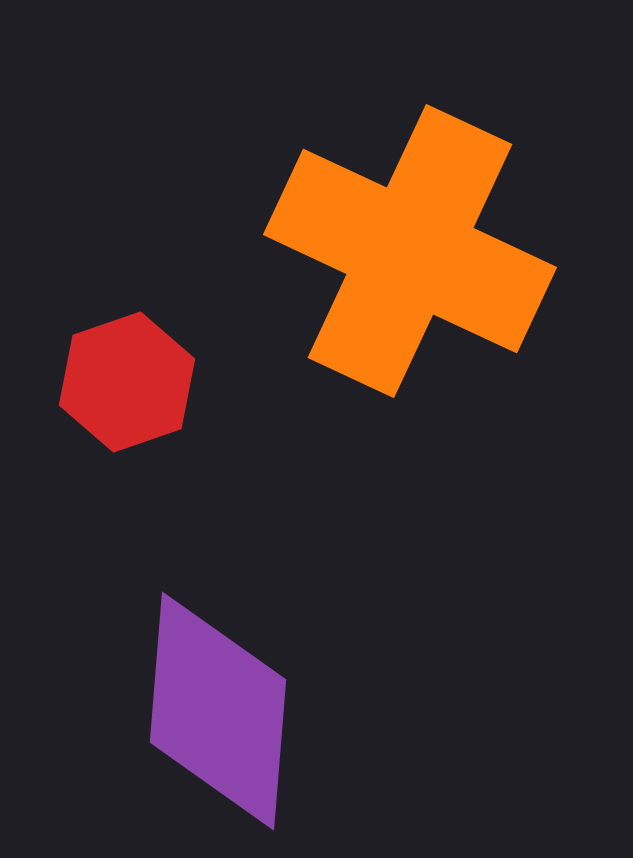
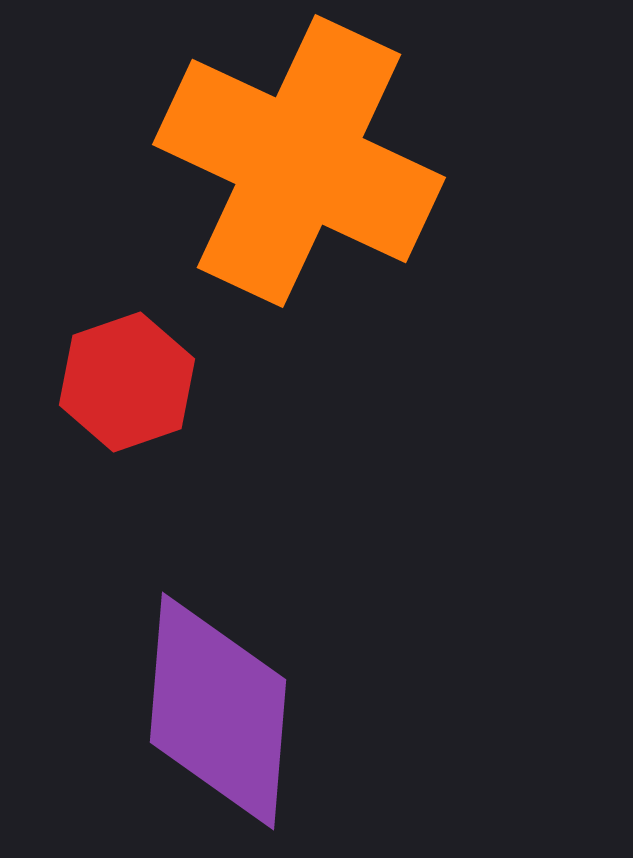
orange cross: moved 111 px left, 90 px up
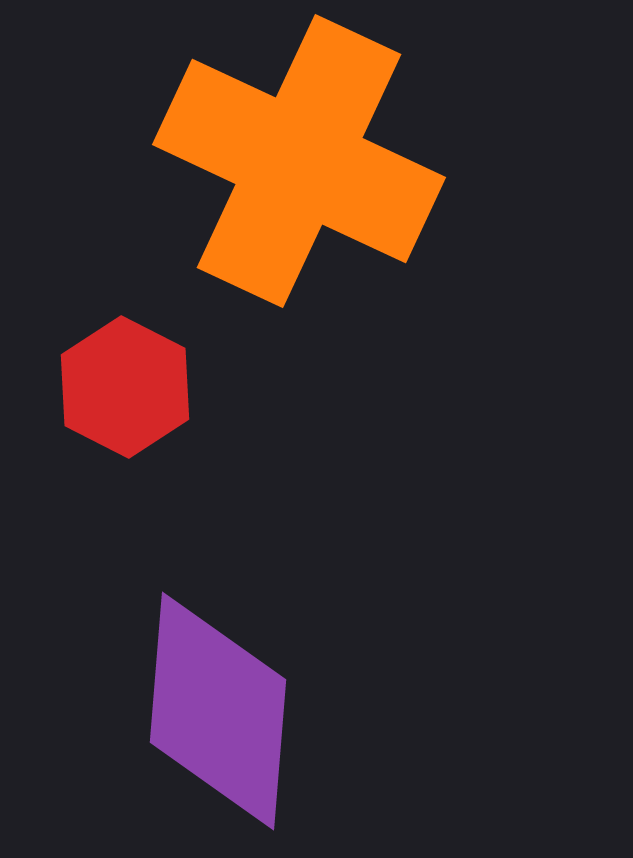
red hexagon: moved 2 px left, 5 px down; rotated 14 degrees counterclockwise
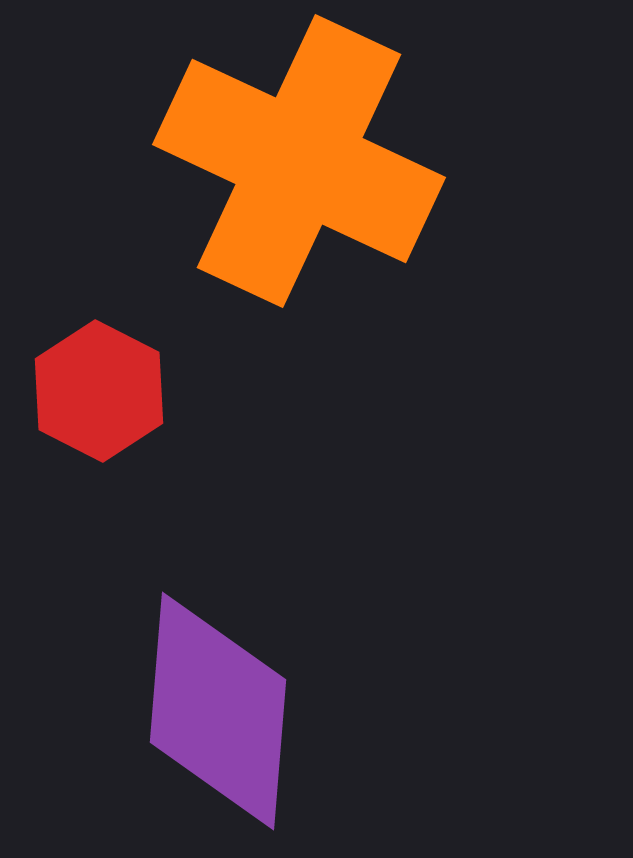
red hexagon: moved 26 px left, 4 px down
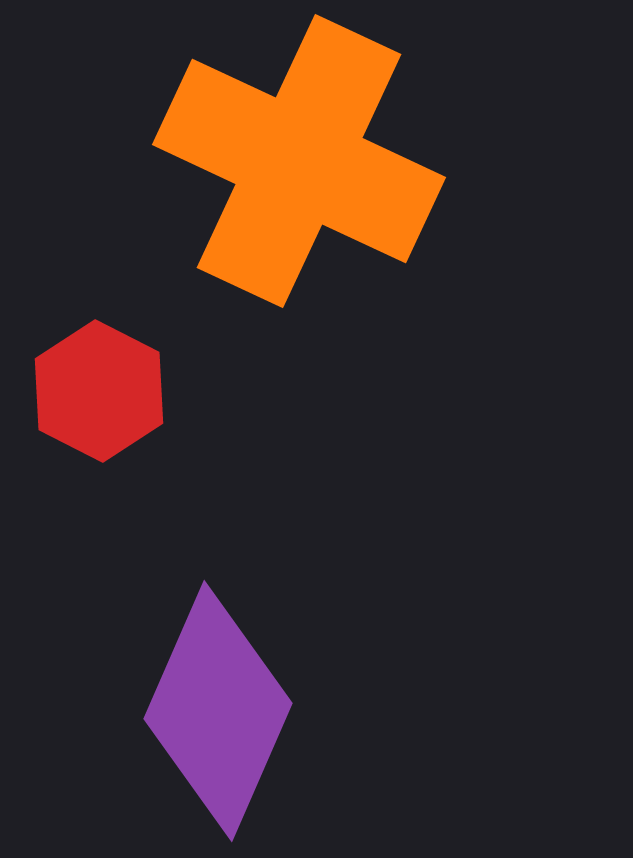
purple diamond: rotated 19 degrees clockwise
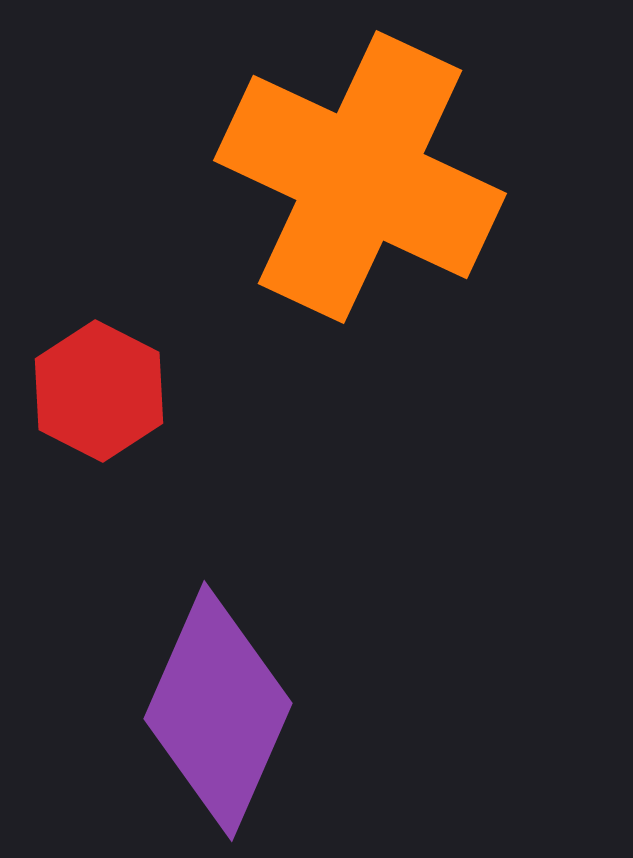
orange cross: moved 61 px right, 16 px down
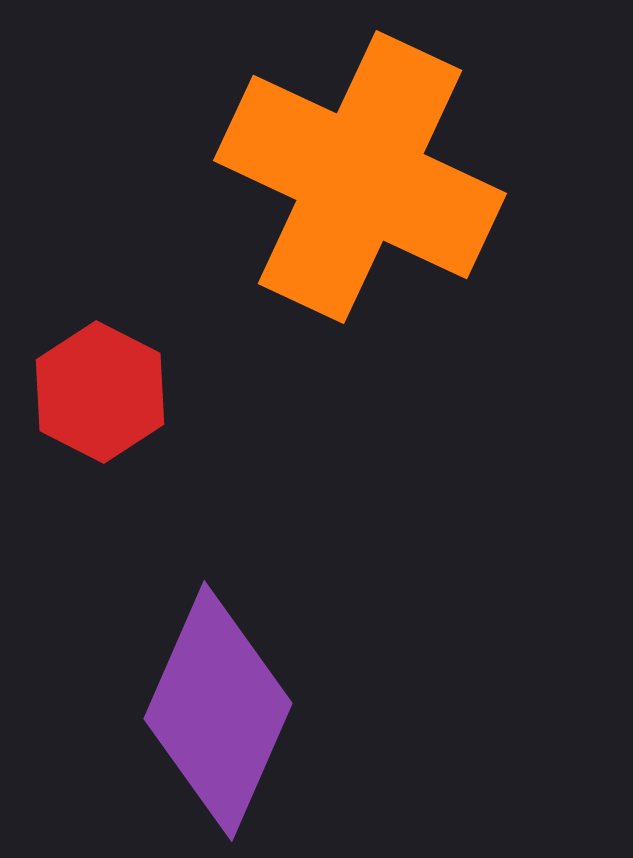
red hexagon: moved 1 px right, 1 px down
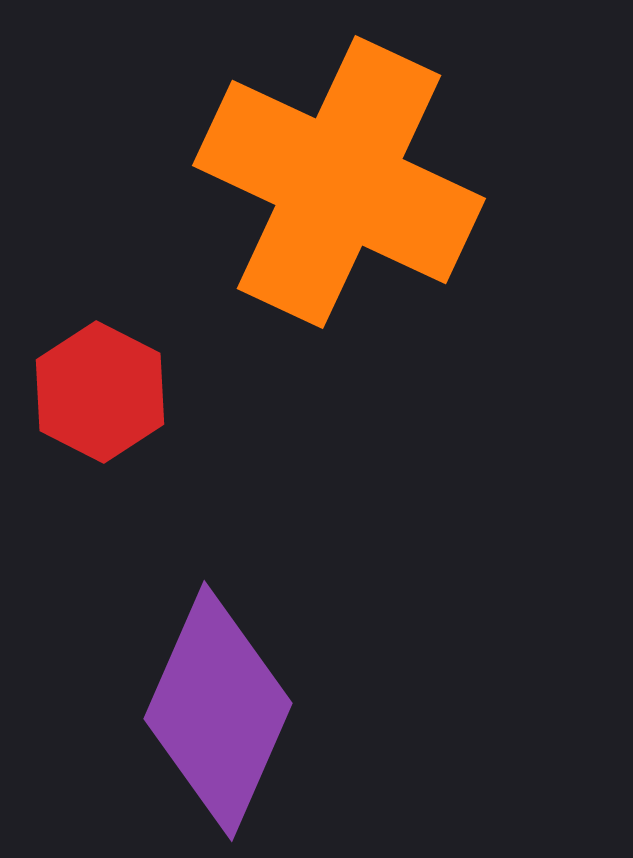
orange cross: moved 21 px left, 5 px down
